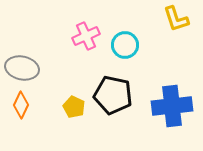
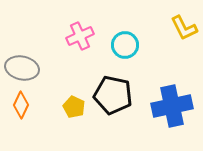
yellow L-shape: moved 8 px right, 9 px down; rotated 8 degrees counterclockwise
pink cross: moved 6 px left
blue cross: rotated 6 degrees counterclockwise
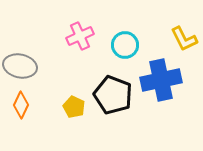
yellow L-shape: moved 11 px down
gray ellipse: moved 2 px left, 2 px up
black pentagon: rotated 9 degrees clockwise
blue cross: moved 11 px left, 26 px up
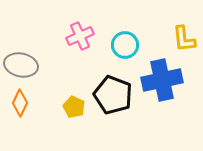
yellow L-shape: rotated 20 degrees clockwise
gray ellipse: moved 1 px right, 1 px up
blue cross: moved 1 px right
orange diamond: moved 1 px left, 2 px up
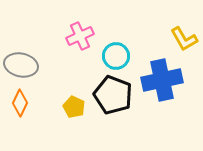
yellow L-shape: rotated 24 degrees counterclockwise
cyan circle: moved 9 px left, 11 px down
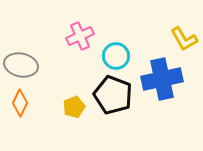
blue cross: moved 1 px up
yellow pentagon: rotated 25 degrees clockwise
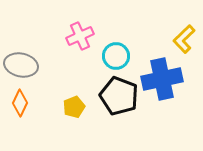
yellow L-shape: rotated 76 degrees clockwise
black pentagon: moved 6 px right, 1 px down
